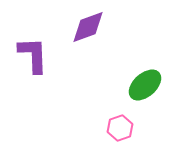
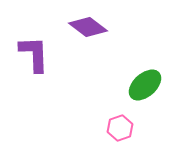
purple diamond: rotated 57 degrees clockwise
purple L-shape: moved 1 px right, 1 px up
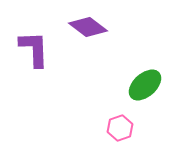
purple L-shape: moved 5 px up
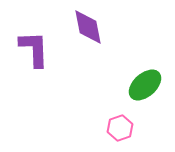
purple diamond: rotated 42 degrees clockwise
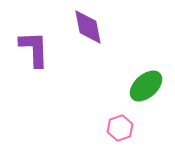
green ellipse: moved 1 px right, 1 px down
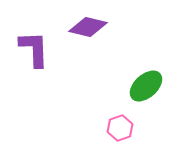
purple diamond: rotated 66 degrees counterclockwise
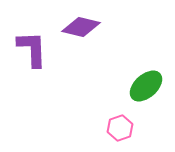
purple diamond: moved 7 px left
purple L-shape: moved 2 px left
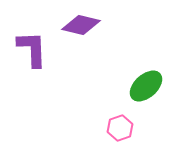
purple diamond: moved 2 px up
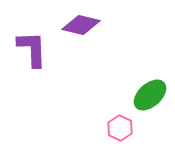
green ellipse: moved 4 px right, 9 px down
pink hexagon: rotated 15 degrees counterclockwise
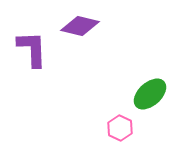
purple diamond: moved 1 px left, 1 px down
green ellipse: moved 1 px up
